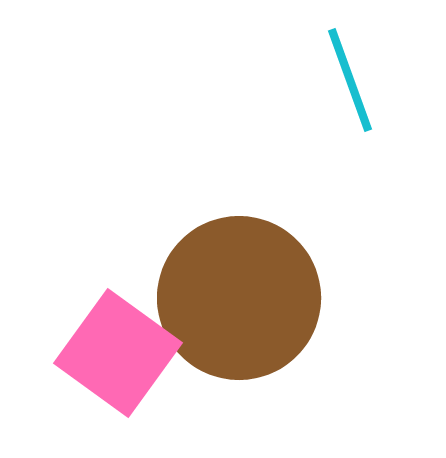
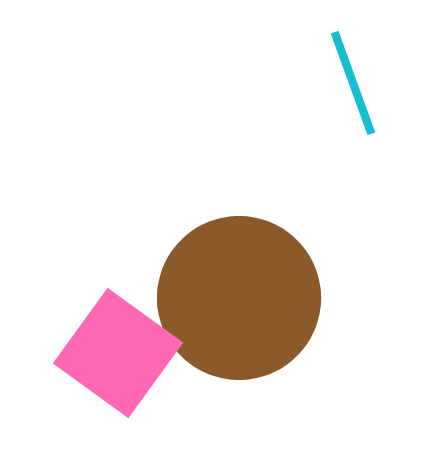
cyan line: moved 3 px right, 3 px down
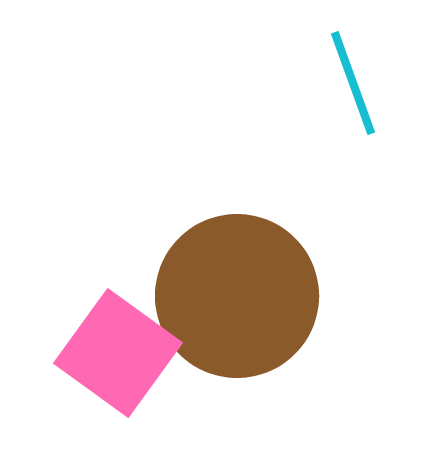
brown circle: moved 2 px left, 2 px up
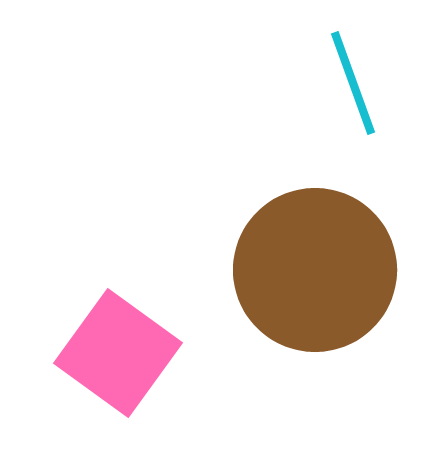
brown circle: moved 78 px right, 26 px up
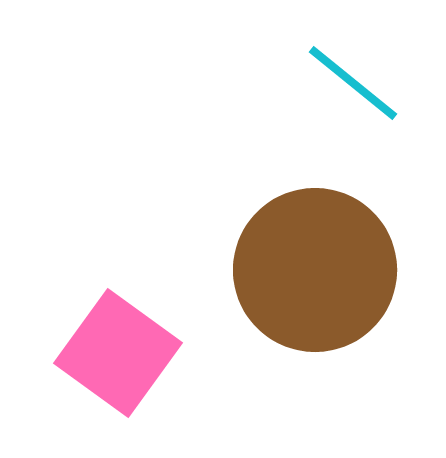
cyan line: rotated 31 degrees counterclockwise
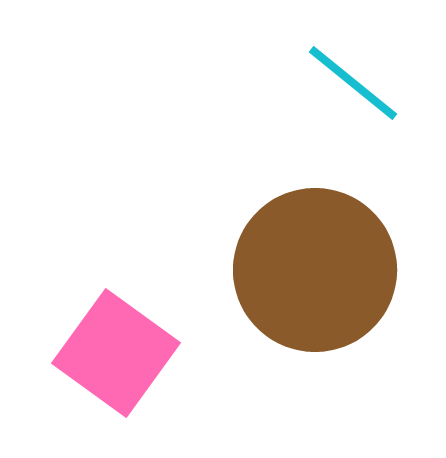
pink square: moved 2 px left
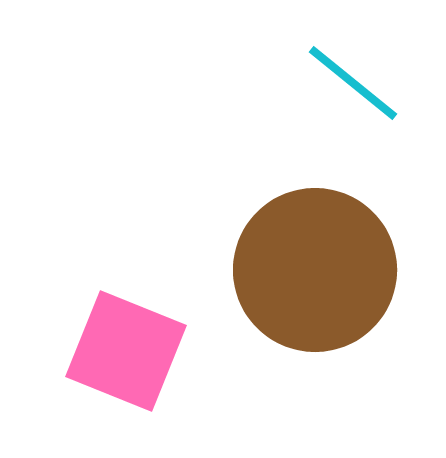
pink square: moved 10 px right, 2 px up; rotated 14 degrees counterclockwise
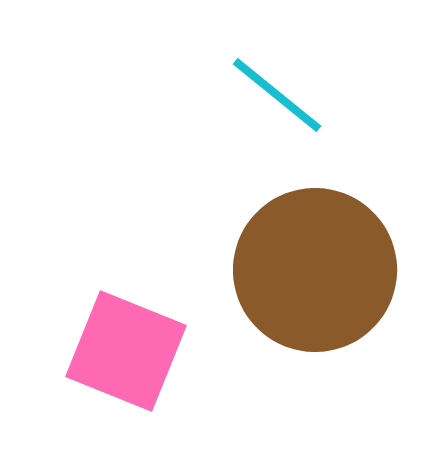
cyan line: moved 76 px left, 12 px down
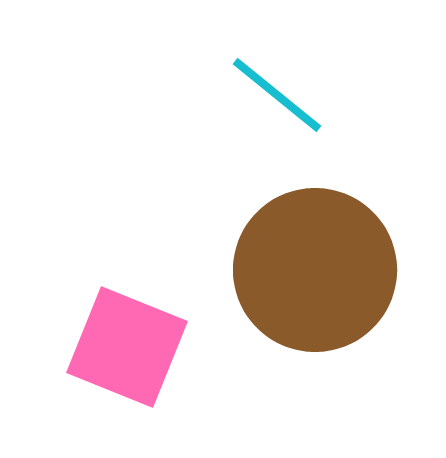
pink square: moved 1 px right, 4 px up
